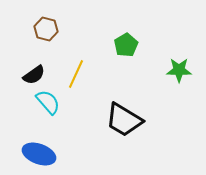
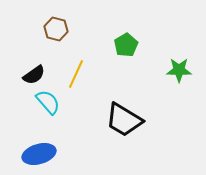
brown hexagon: moved 10 px right
blue ellipse: rotated 36 degrees counterclockwise
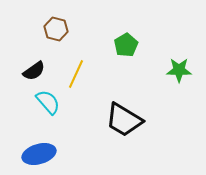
black semicircle: moved 4 px up
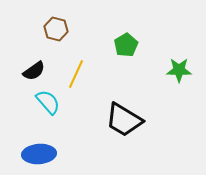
blue ellipse: rotated 12 degrees clockwise
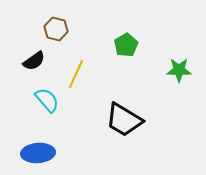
black semicircle: moved 10 px up
cyan semicircle: moved 1 px left, 2 px up
blue ellipse: moved 1 px left, 1 px up
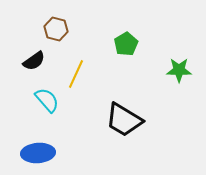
green pentagon: moved 1 px up
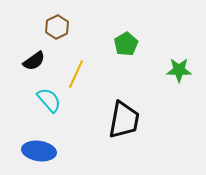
brown hexagon: moved 1 px right, 2 px up; rotated 20 degrees clockwise
cyan semicircle: moved 2 px right
black trapezoid: rotated 111 degrees counterclockwise
blue ellipse: moved 1 px right, 2 px up; rotated 12 degrees clockwise
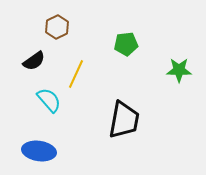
green pentagon: rotated 25 degrees clockwise
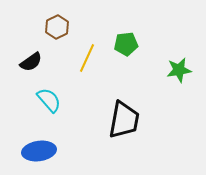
black semicircle: moved 3 px left, 1 px down
green star: rotated 10 degrees counterclockwise
yellow line: moved 11 px right, 16 px up
blue ellipse: rotated 16 degrees counterclockwise
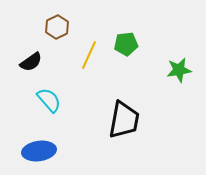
yellow line: moved 2 px right, 3 px up
